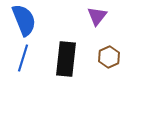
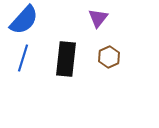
purple triangle: moved 1 px right, 2 px down
blue semicircle: rotated 64 degrees clockwise
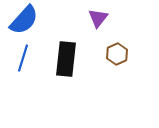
brown hexagon: moved 8 px right, 3 px up
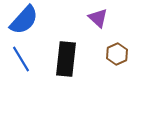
purple triangle: rotated 25 degrees counterclockwise
blue line: moved 2 px left, 1 px down; rotated 48 degrees counterclockwise
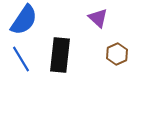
blue semicircle: rotated 8 degrees counterclockwise
black rectangle: moved 6 px left, 4 px up
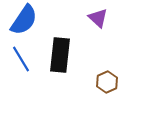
brown hexagon: moved 10 px left, 28 px down
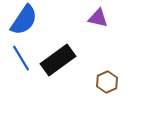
purple triangle: rotated 30 degrees counterclockwise
black rectangle: moved 2 px left, 5 px down; rotated 48 degrees clockwise
blue line: moved 1 px up
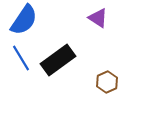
purple triangle: rotated 20 degrees clockwise
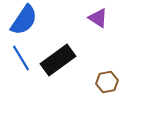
brown hexagon: rotated 15 degrees clockwise
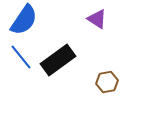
purple triangle: moved 1 px left, 1 px down
blue line: moved 1 px up; rotated 8 degrees counterclockwise
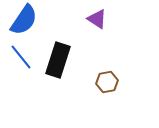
black rectangle: rotated 36 degrees counterclockwise
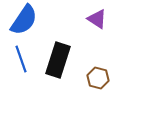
blue line: moved 2 px down; rotated 20 degrees clockwise
brown hexagon: moved 9 px left, 4 px up; rotated 25 degrees clockwise
